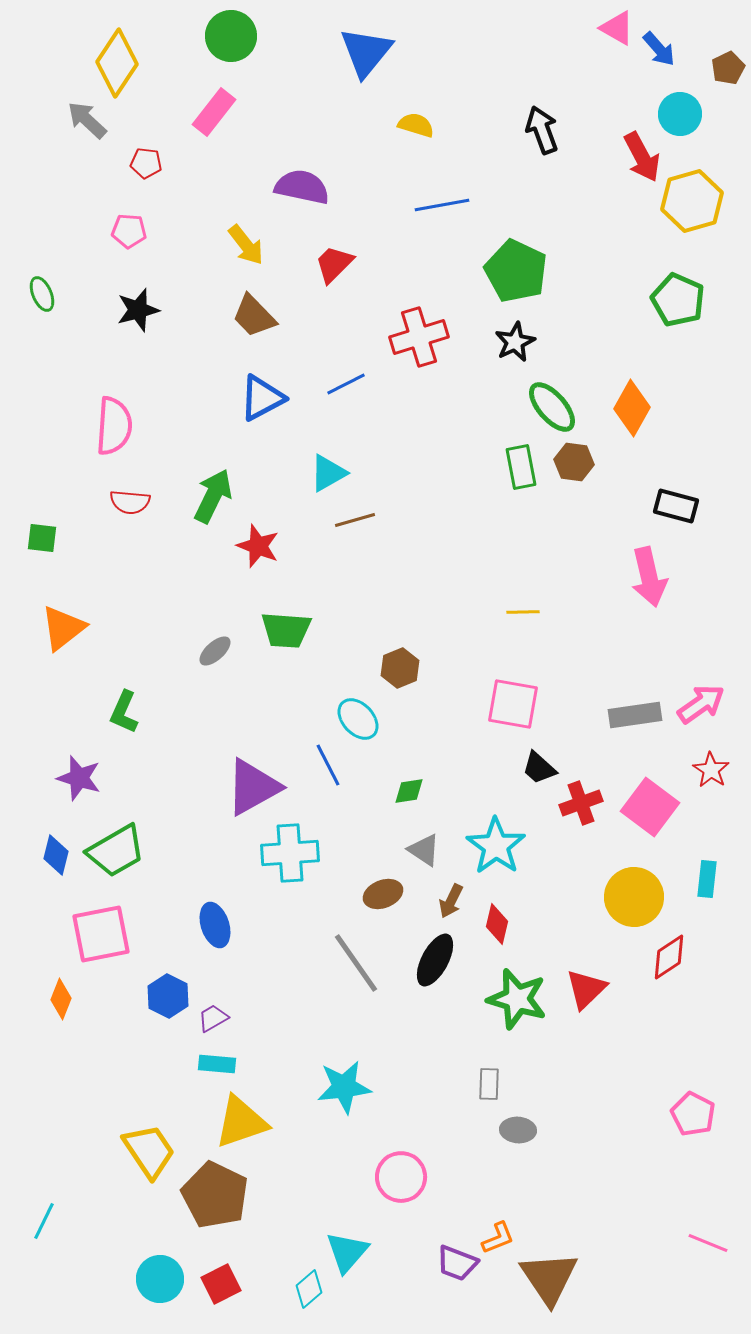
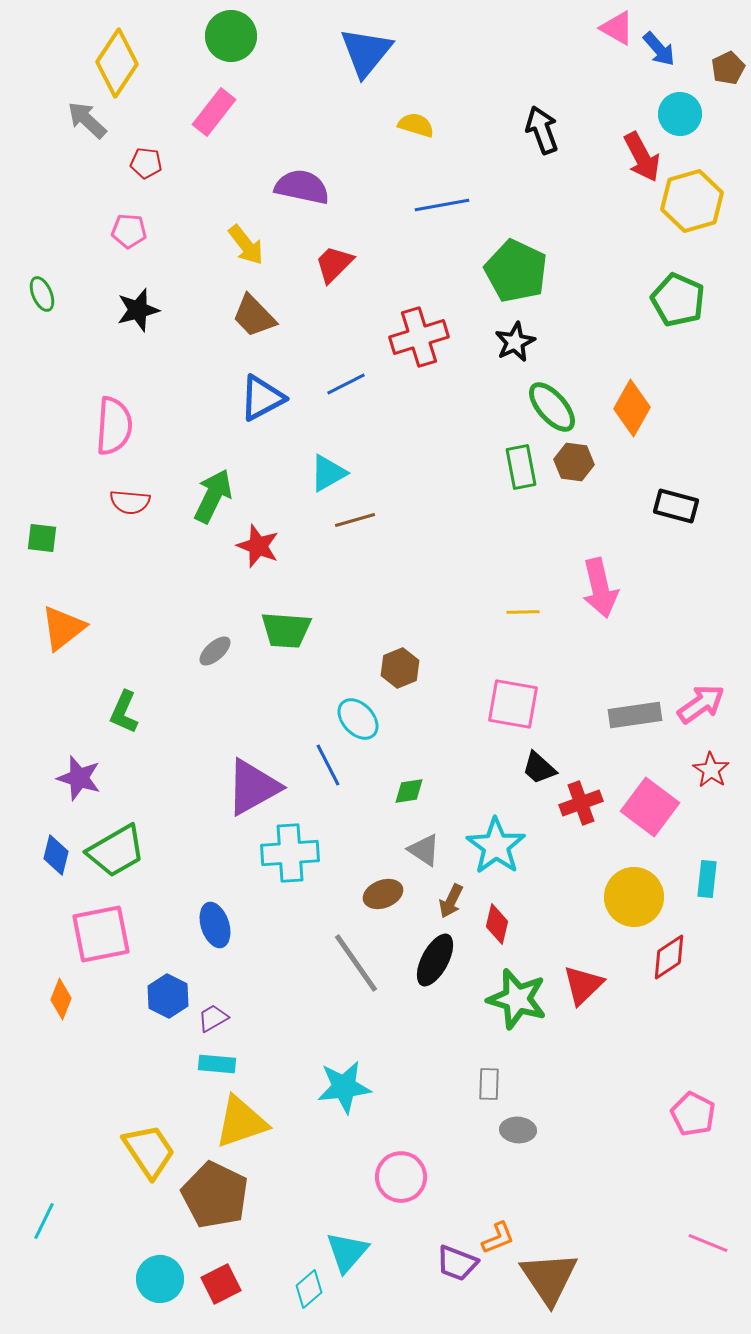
pink arrow at (649, 577): moved 49 px left, 11 px down
red triangle at (586, 989): moved 3 px left, 4 px up
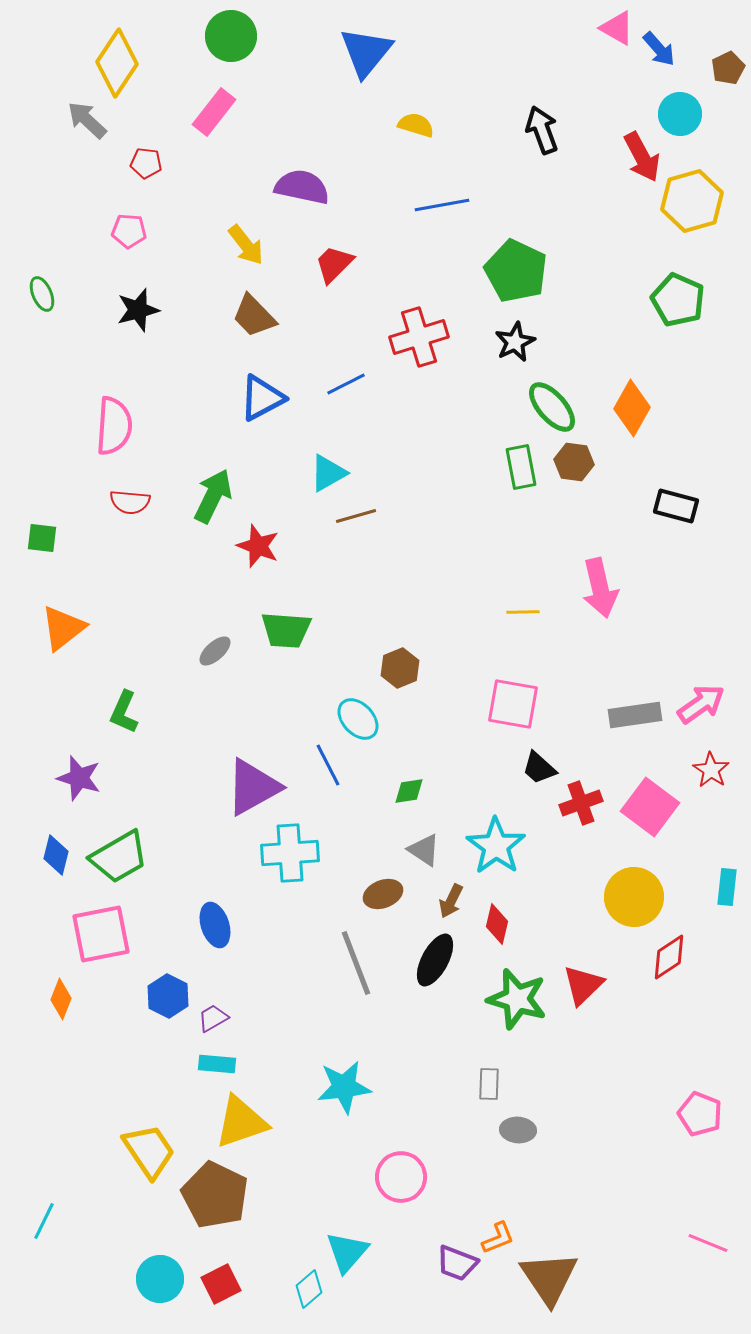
brown line at (355, 520): moved 1 px right, 4 px up
green trapezoid at (116, 851): moved 3 px right, 6 px down
cyan rectangle at (707, 879): moved 20 px right, 8 px down
gray line at (356, 963): rotated 14 degrees clockwise
pink pentagon at (693, 1114): moved 7 px right; rotated 6 degrees counterclockwise
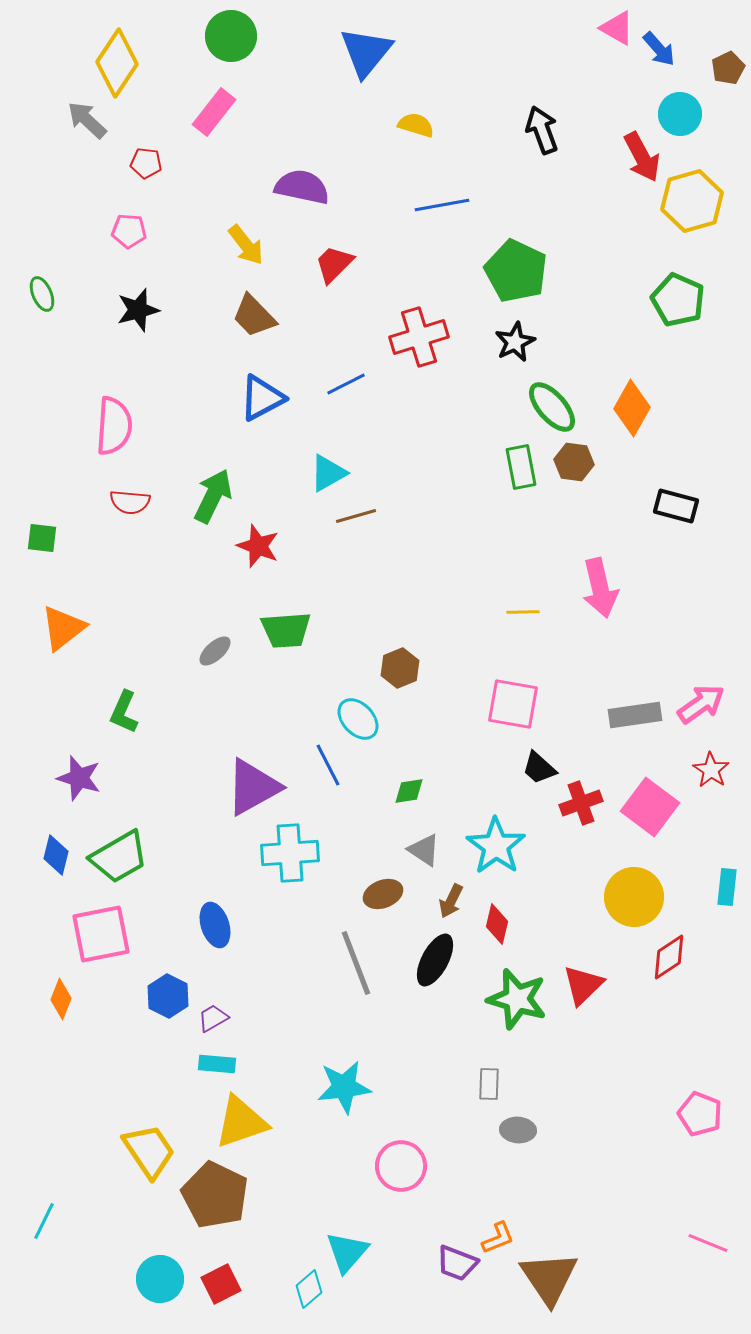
green trapezoid at (286, 630): rotated 8 degrees counterclockwise
pink circle at (401, 1177): moved 11 px up
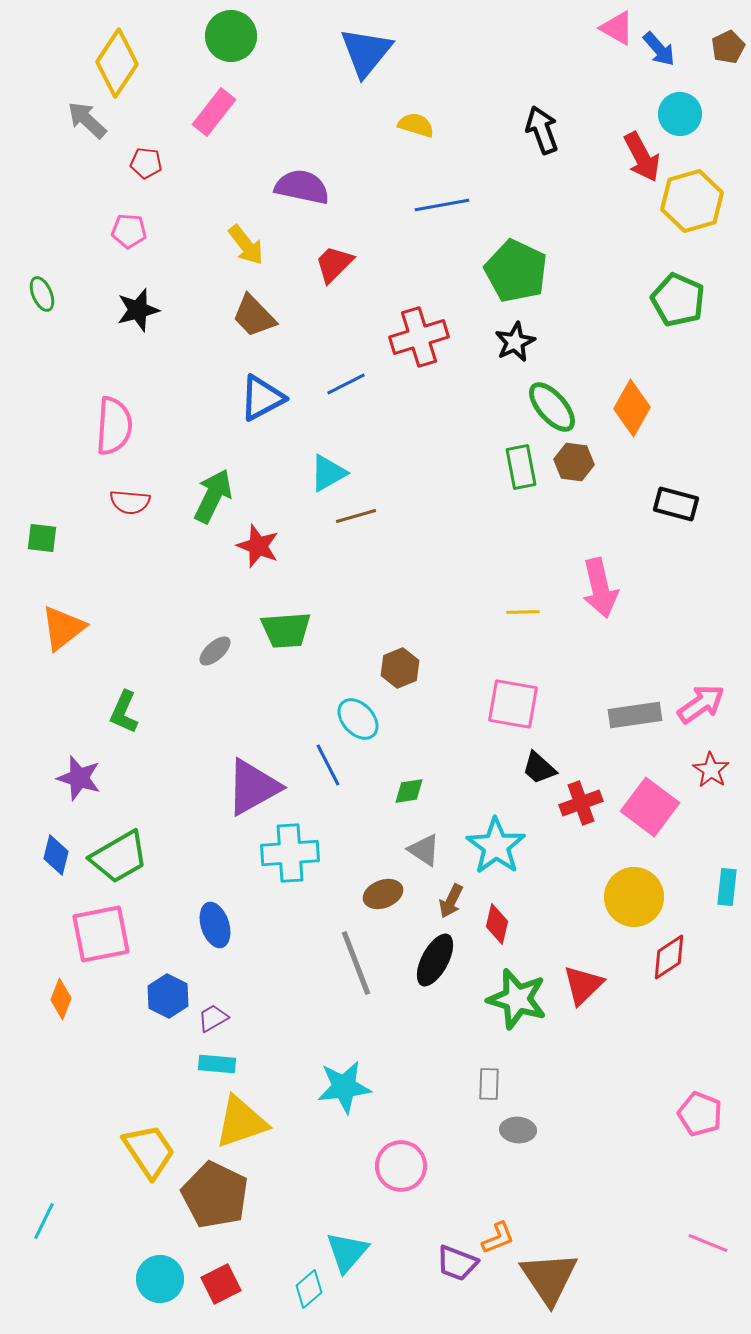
brown pentagon at (728, 68): moved 21 px up
black rectangle at (676, 506): moved 2 px up
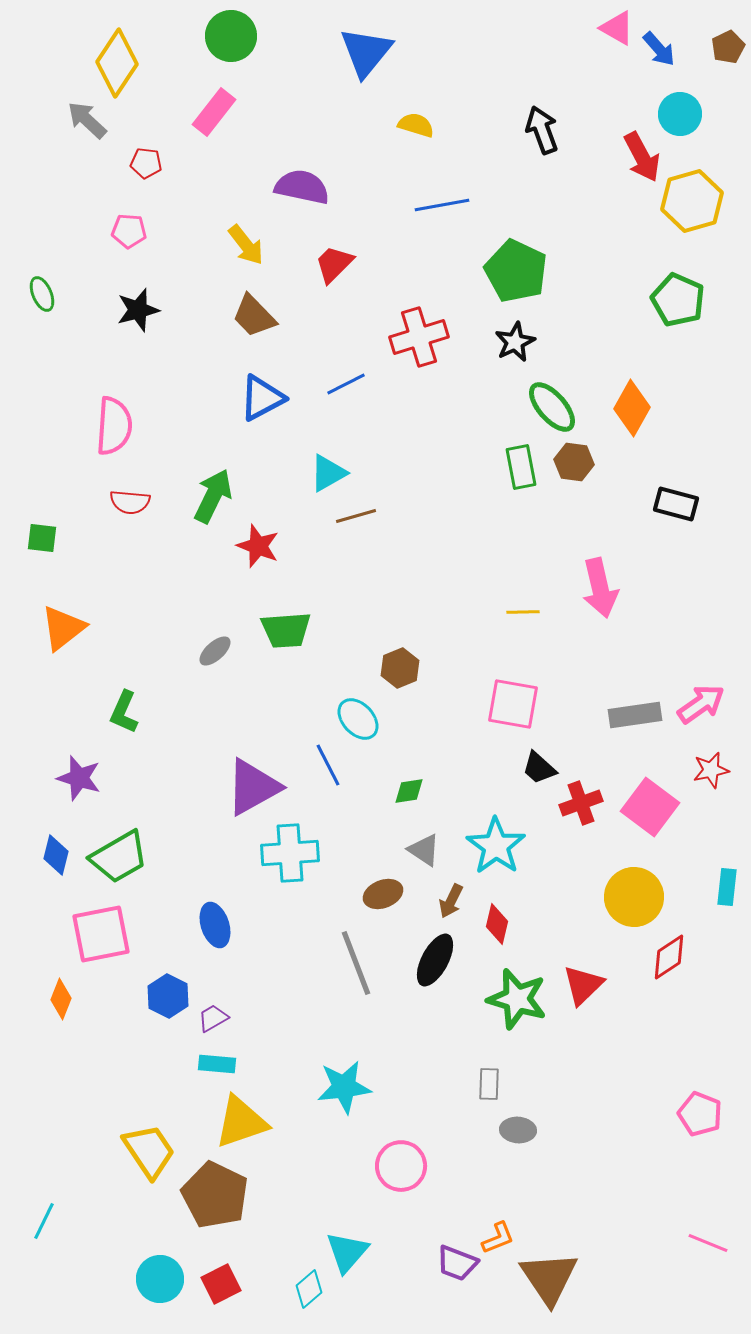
red star at (711, 770): rotated 27 degrees clockwise
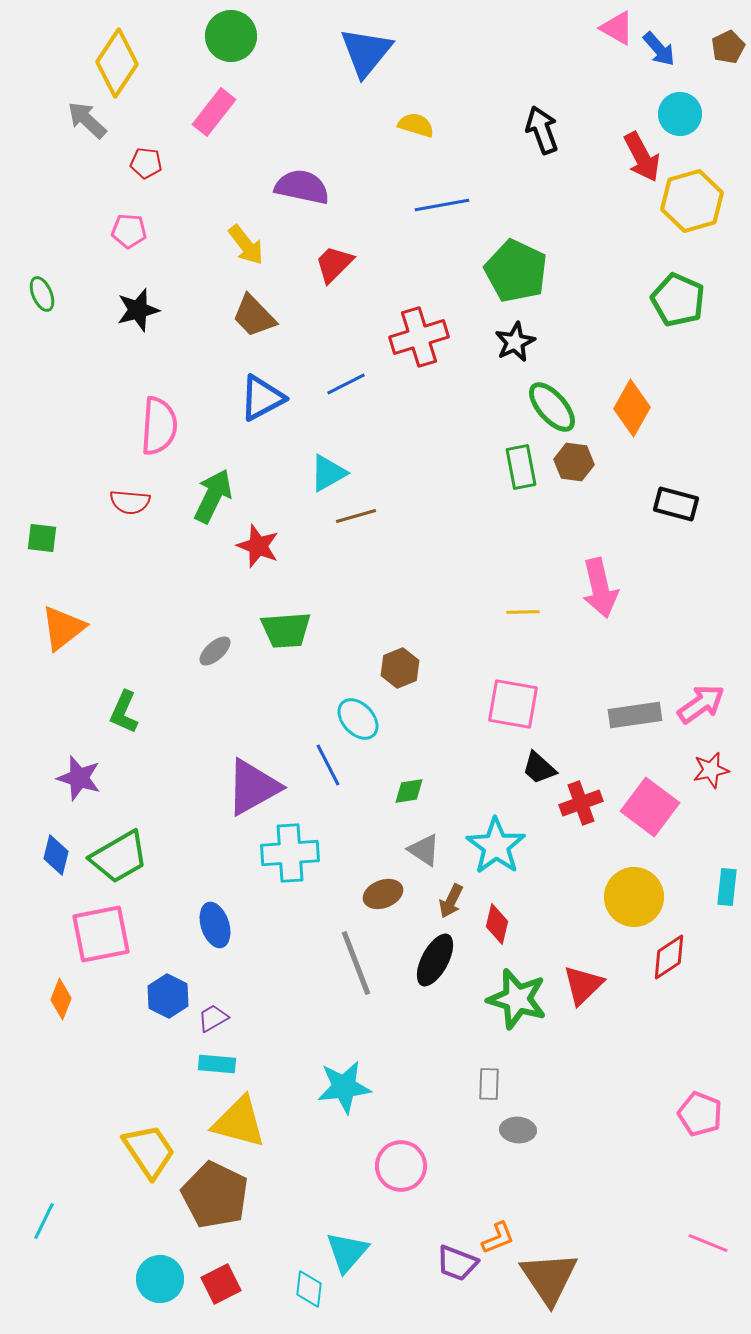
pink semicircle at (114, 426): moved 45 px right
yellow triangle at (241, 1122): moved 2 px left; rotated 34 degrees clockwise
cyan diamond at (309, 1289): rotated 42 degrees counterclockwise
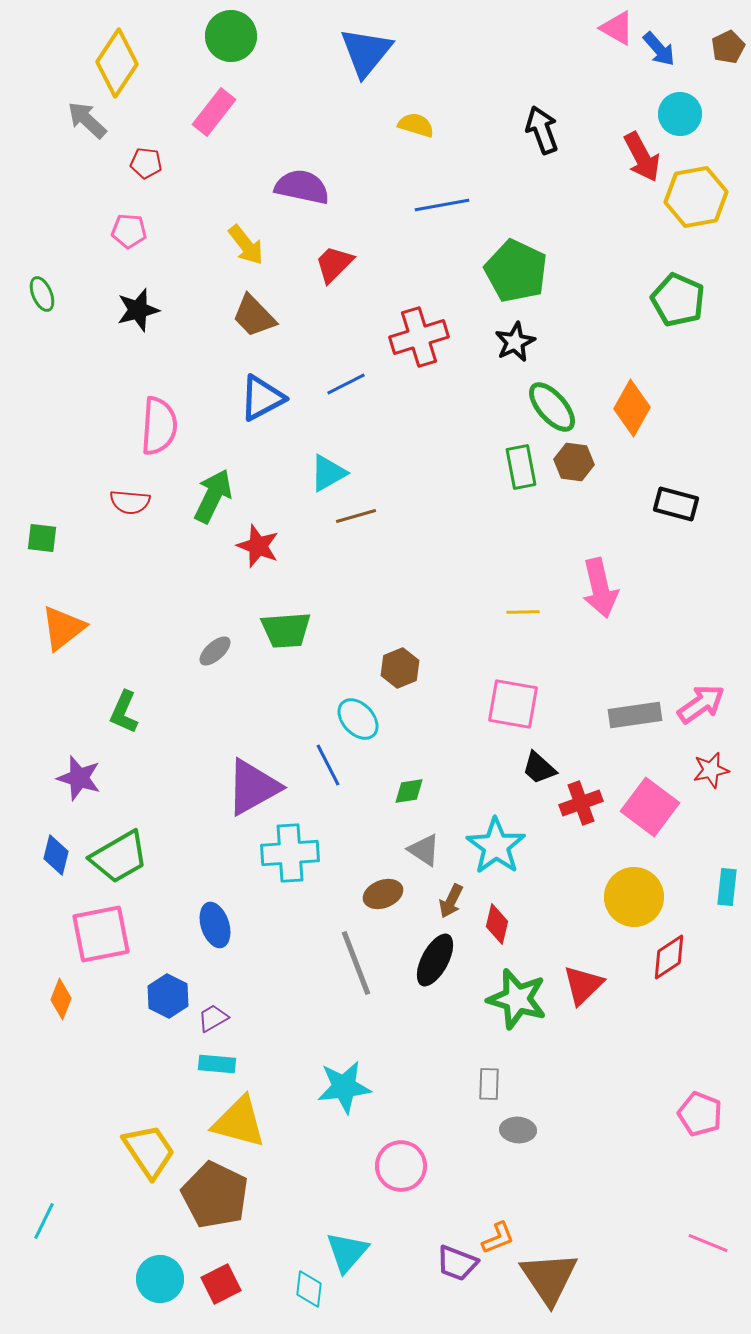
yellow hexagon at (692, 201): moved 4 px right, 4 px up; rotated 6 degrees clockwise
